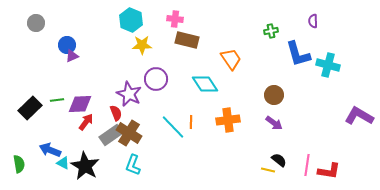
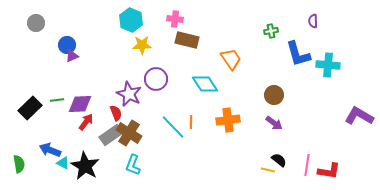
cyan cross: rotated 10 degrees counterclockwise
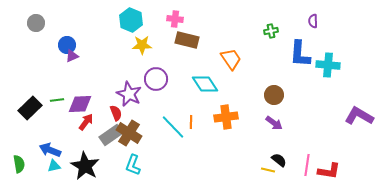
blue L-shape: moved 2 px right; rotated 20 degrees clockwise
orange cross: moved 2 px left, 3 px up
cyan triangle: moved 9 px left, 3 px down; rotated 40 degrees counterclockwise
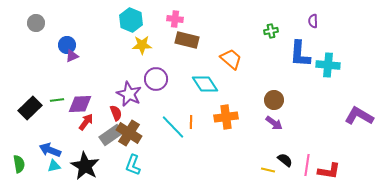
orange trapezoid: rotated 15 degrees counterclockwise
brown circle: moved 5 px down
black semicircle: moved 6 px right
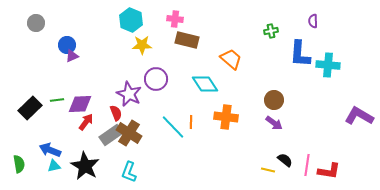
orange cross: rotated 15 degrees clockwise
cyan L-shape: moved 4 px left, 7 px down
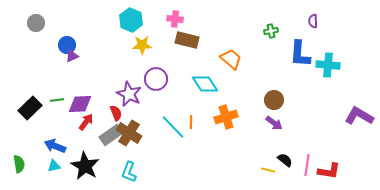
orange cross: rotated 25 degrees counterclockwise
blue arrow: moved 5 px right, 4 px up
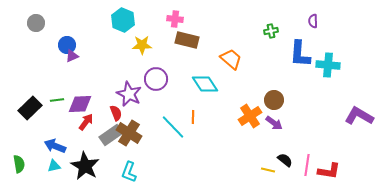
cyan hexagon: moved 8 px left
orange cross: moved 24 px right, 1 px up; rotated 15 degrees counterclockwise
orange line: moved 2 px right, 5 px up
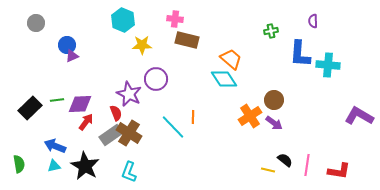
cyan diamond: moved 19 px right, 5 px up
red L-shape: moved 10 px right
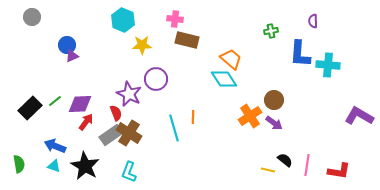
gray circle: moved 4 px left, 6 px up
green line: moved 2 px left, 1 px down; rotated 32 degrees counterclockwise
cyan line: moved 1 px right, 1 px down; rotated 28 degrees clockwise
cyan triangle: rotated 32 degrees clockwise
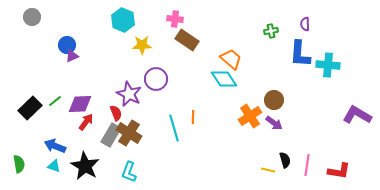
purple semicircle: moved 8 px left, 3 px down
brown rectangle: rotated 20 degrees clockwise
purple L-shape: moved 2 px left, 1 px up
gray rectangle: rotated 25 degrees counterclockwise
black semicircle: rotated 35 degrees clockwise
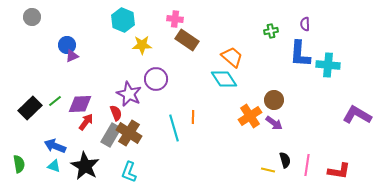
orange trapezoid: moved 1 px right, 2 px up
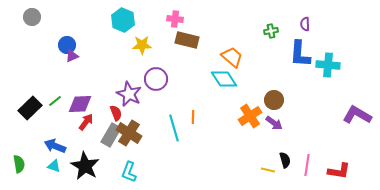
brown rectangle: rotated 20 degrees counterclockwise
